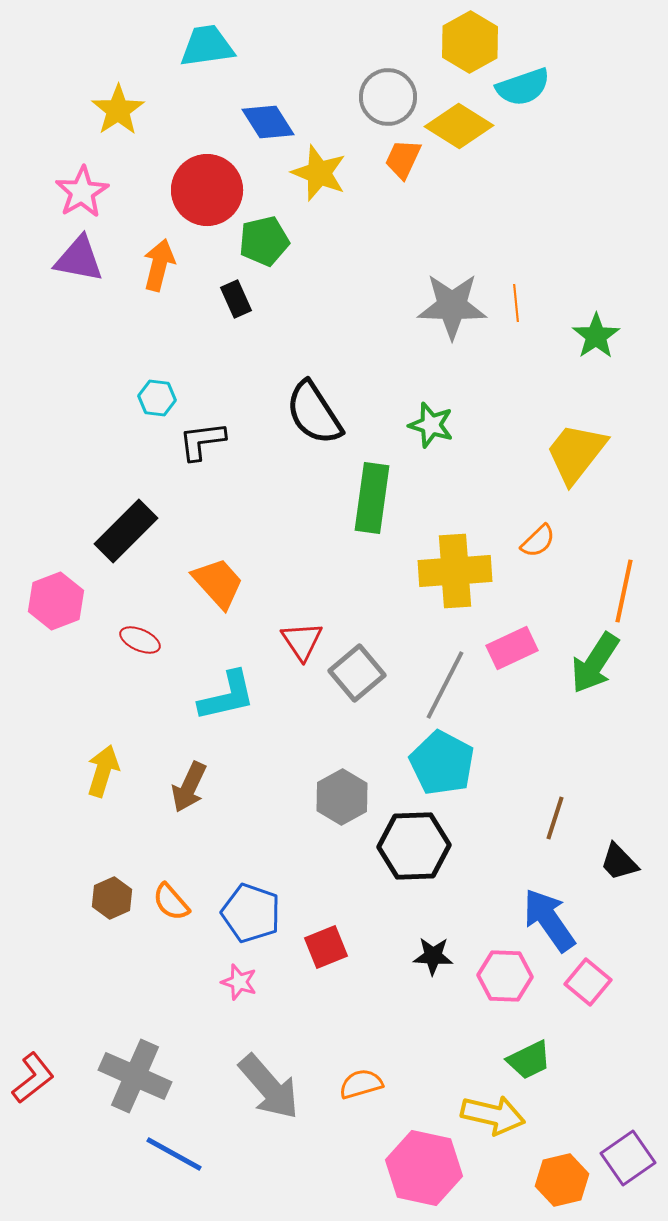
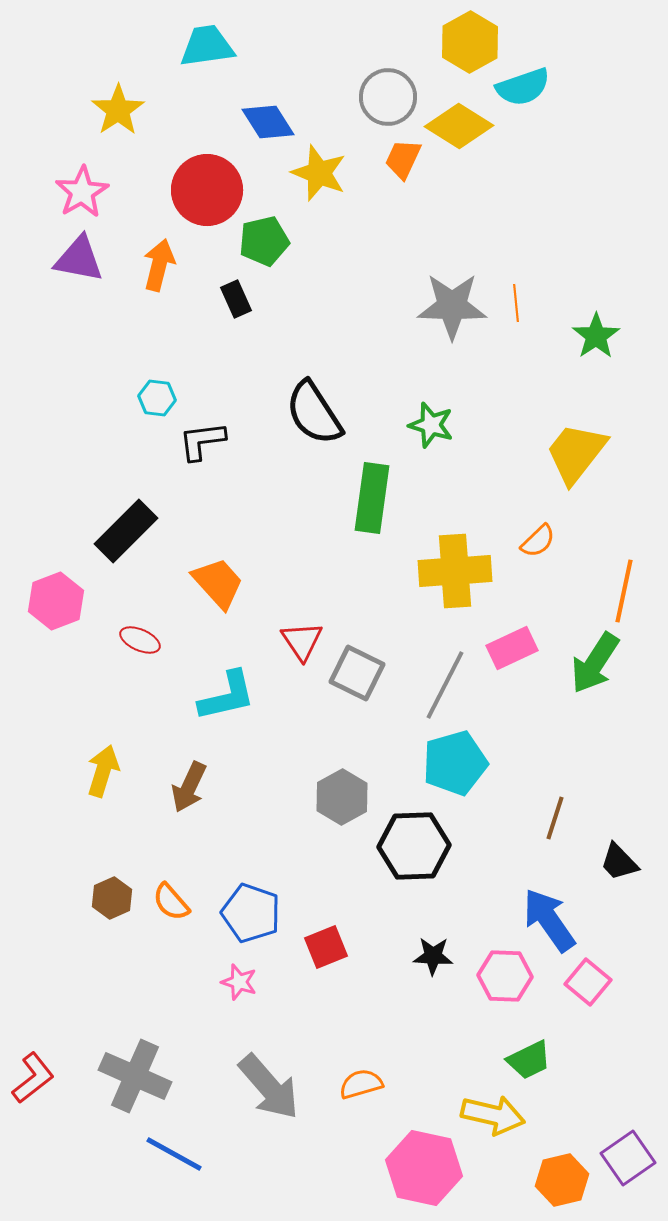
gray square at (357, 673): rotated 24 degrees counterclockwise
cyan pentagon at (442, 763): moved 13 px right; rotated 28 degrees clockwise
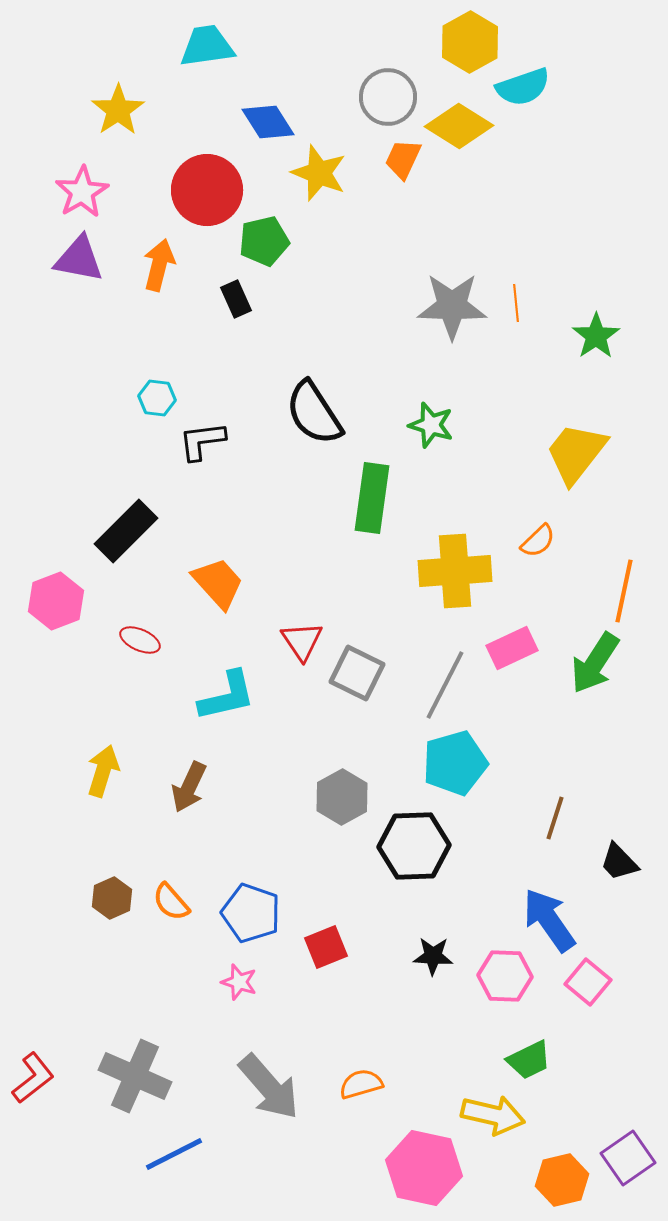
blue line at (174, 1154): rotated 56 degrees counterclockwise
